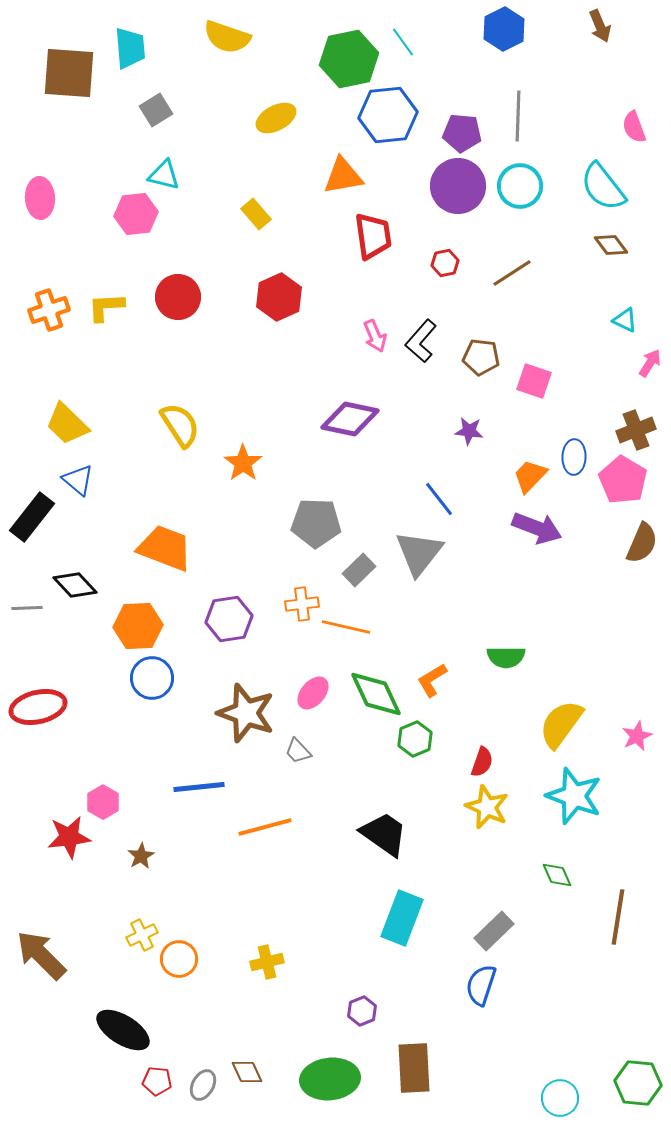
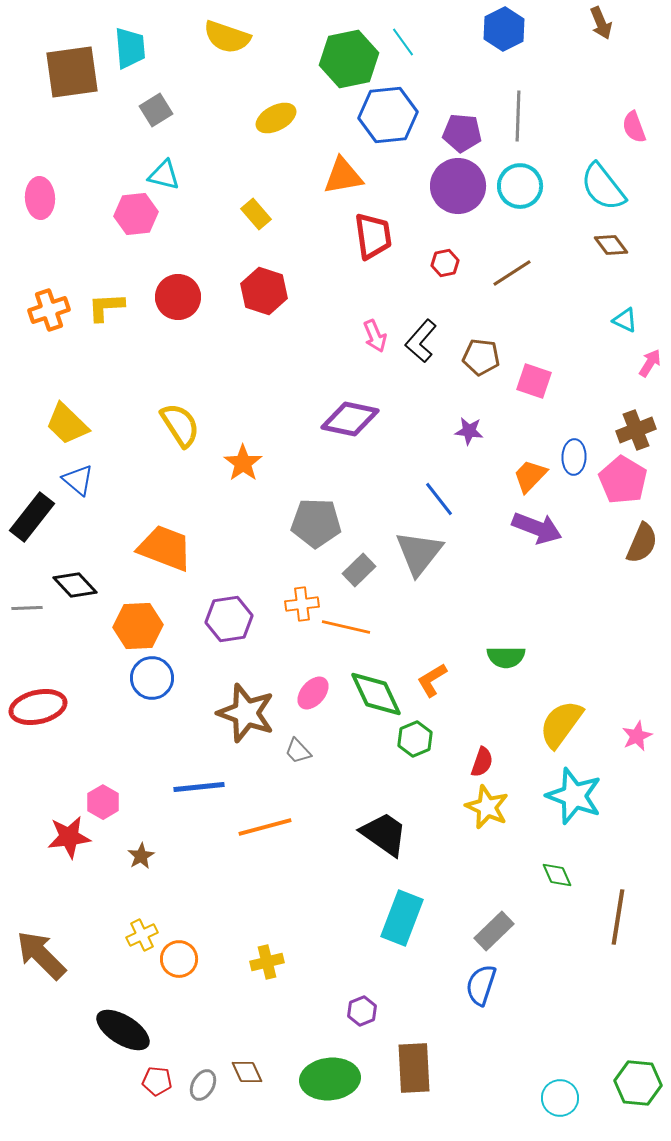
brown arrow at (600, 26): moved 1 px right, 3 px up
brown square at (69, 73): moved 3 px right, 1 px up; rotated 12 degrees counterclockwise
red hexagon at (279, 297): moved 15 px left, 6 px up; rotated 18 degrees counterclockwise
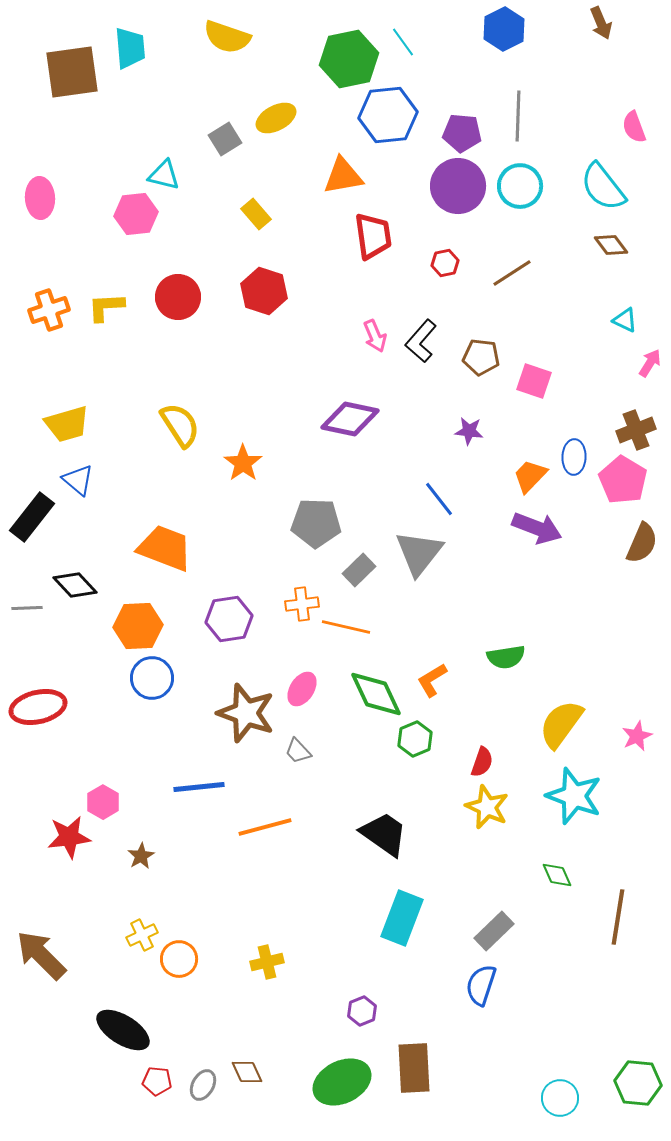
gray square at (156, 110): moved 69 px right, 29 px down
yellow trapezoid at (67, 424): rotated 60 degrees counterclockwise
green semicircle at (506, 657): rotated 9 degrees counterclockwise
pink ellipse at (313, 693): moved 11 px left, 4 px up; rotated 8 degrees counterclockwise
green ellipse at (330, 1079): moved 12 px right, 3 px down; rotated 20 degrees counterclockwise
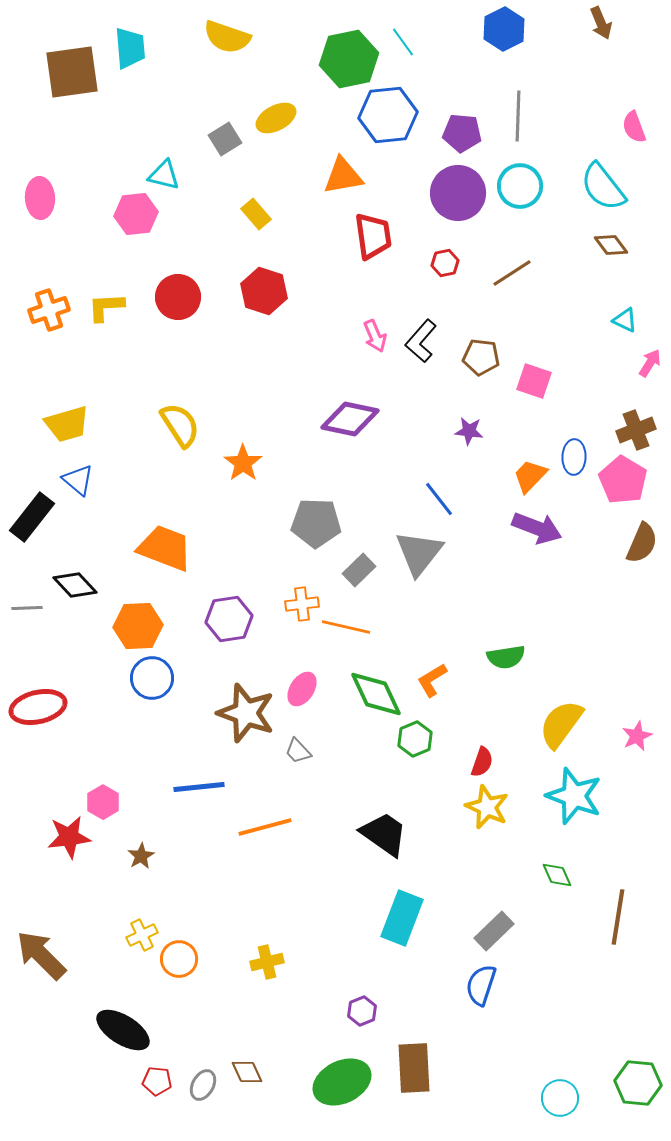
purple circle at (458, 186): moved 7 px down
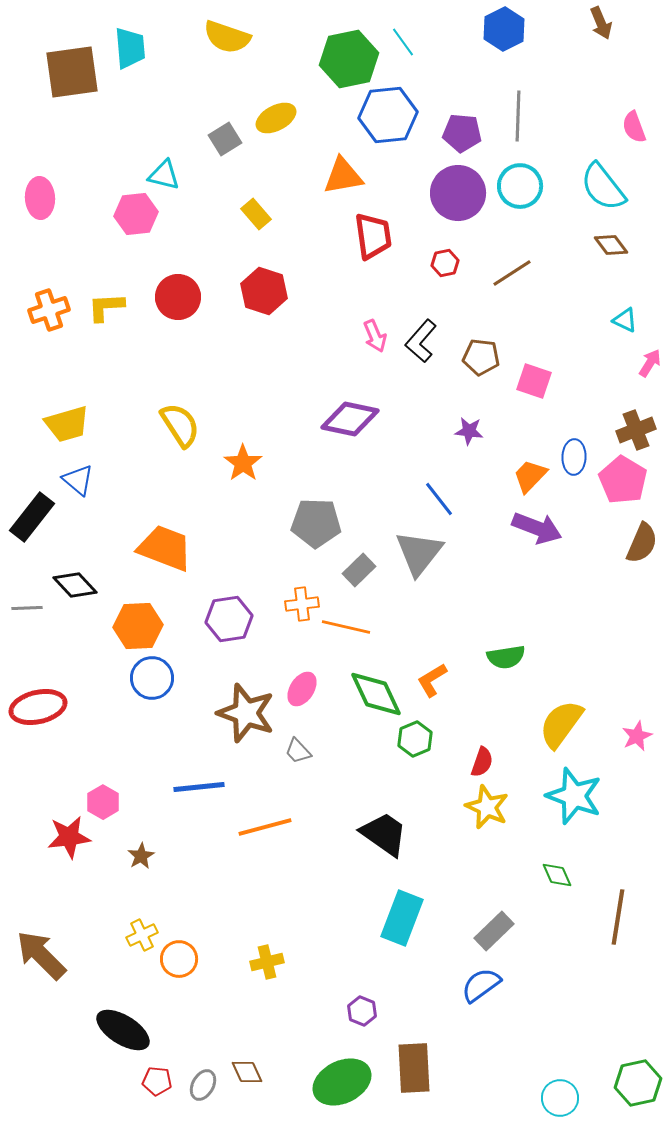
blue semicircle at (481, 985): rotated 36 degrees clockwise
purple hexagon at (362, 1011): rotated 16 degrees counterclockwise
green hexagon at (638, 1083): rotated 18 degrees counterclockwise
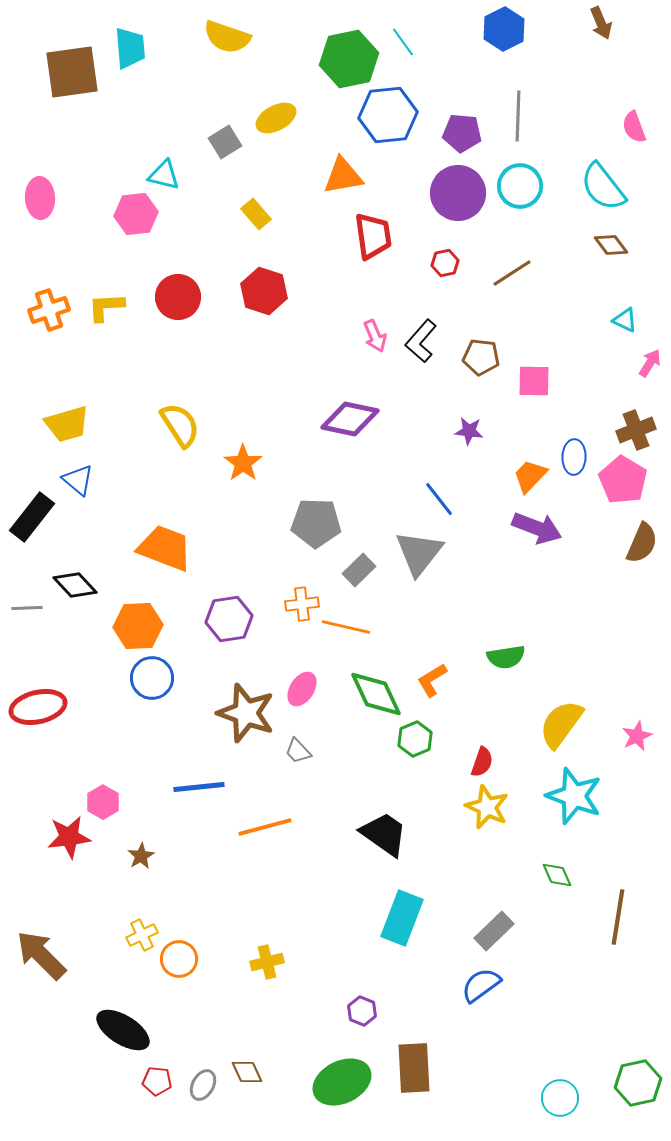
gray square at (225, 139): moved 3 px down
pink square at (534, 381): rotated 18 degrees counterclockwise
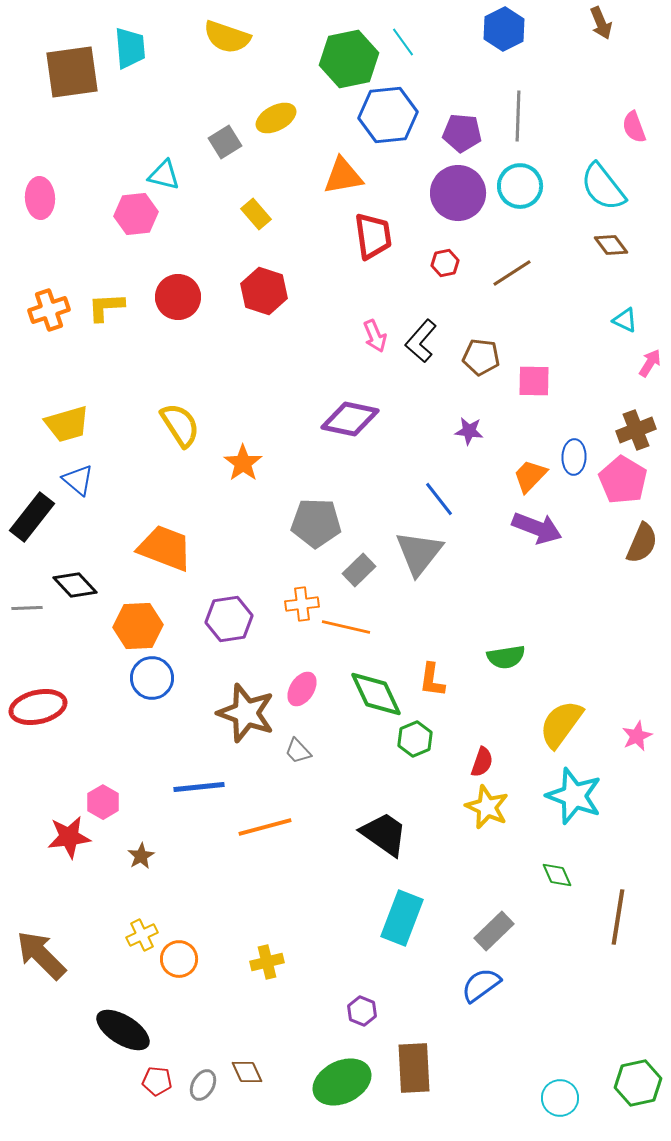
orange L-shape at (432, 680): rotated 51 degrees counterclockwise
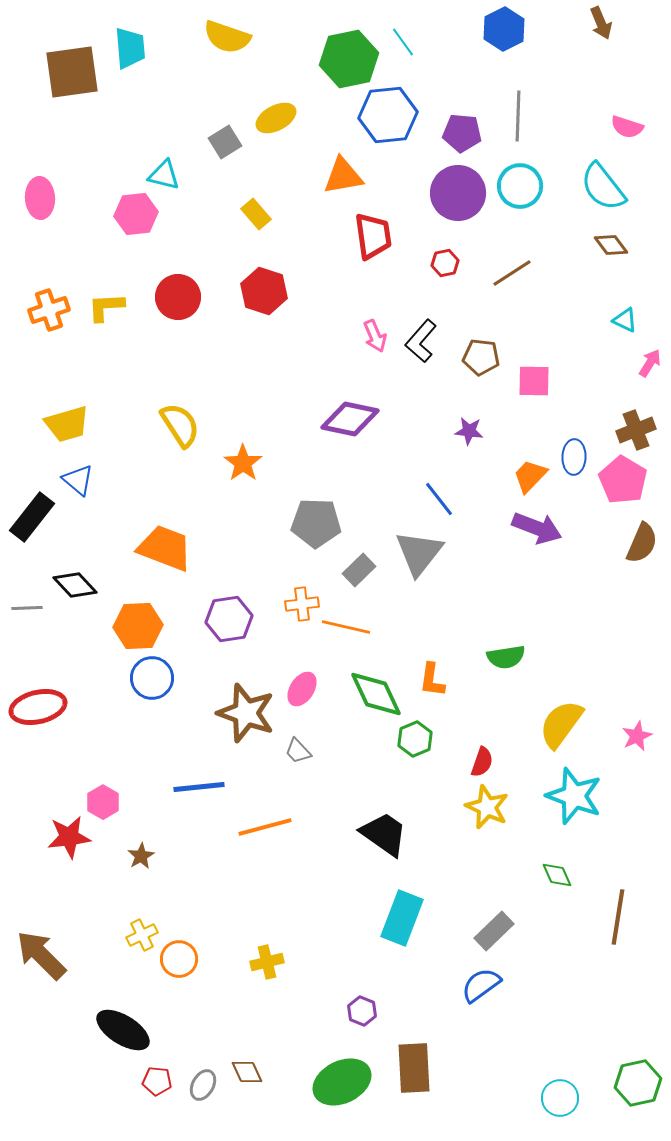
pink semicircle at (634, 127): moved 7 px left; rotated 52 degrees counterclockwise
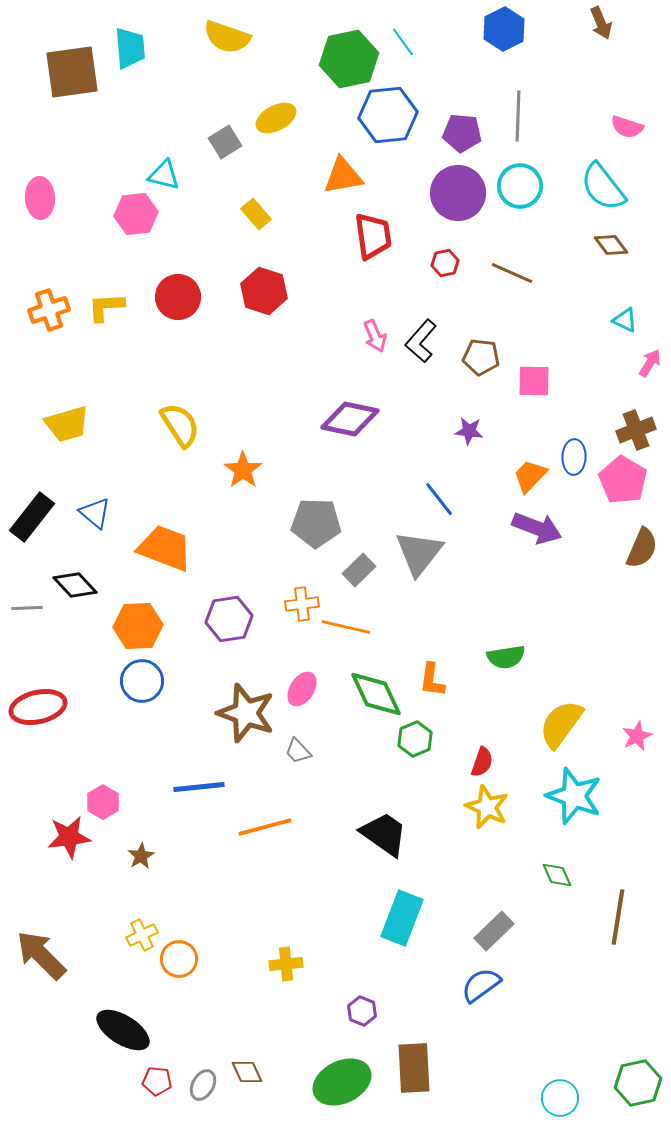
brown line at (512, 273): rotated 57 degrees clockwise
orange star at (243, 463): moved 7 px down
blue triangle at (78, 480): moved 17 px right, 33 px down
brown semicircle at (642, 543): moved 5 px down
blue circle at (152, 678): moved 10 px left, 3 px down
yellow cross at (267, 962): moved 19 px right, 2 px down; rotated 8 degrees clockwise
